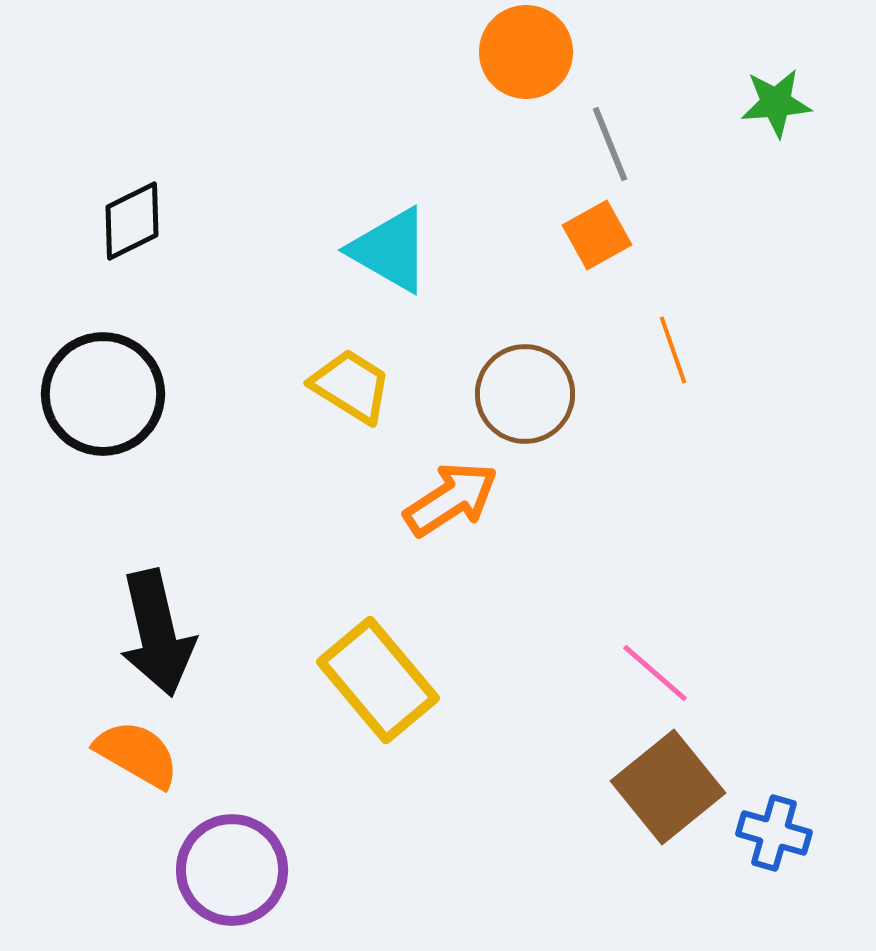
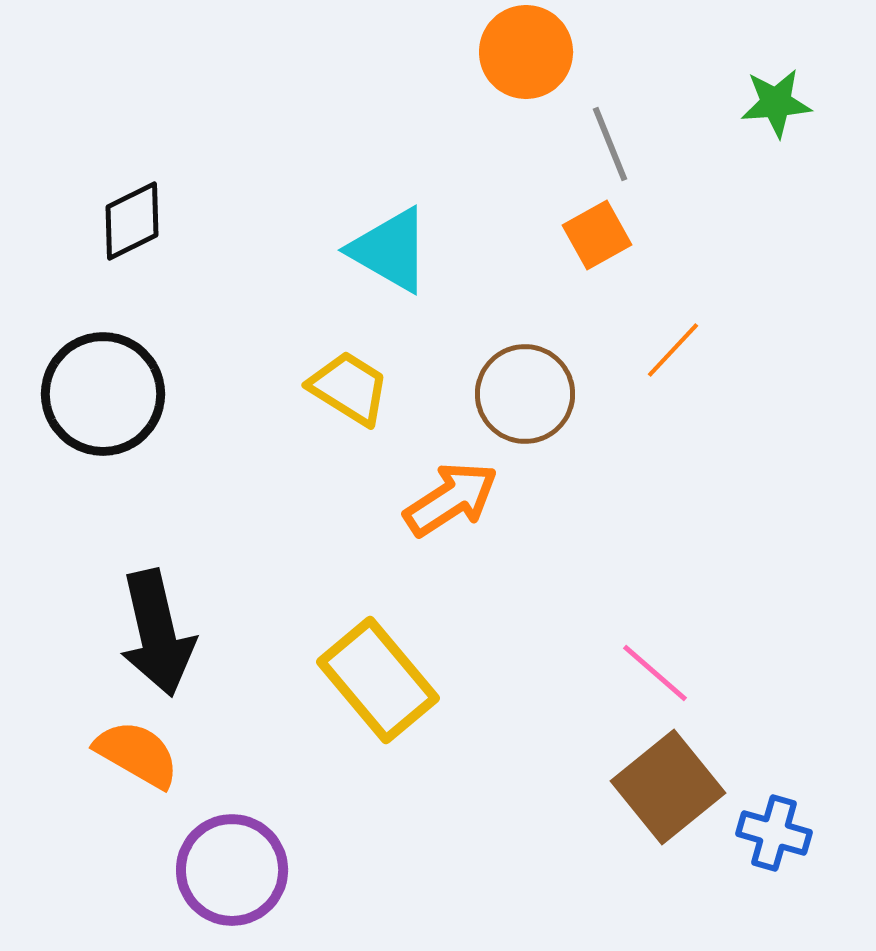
orange line: rotated 62 degrees clockwise
yellow trapezoid: moved 2 px left, 2 px down
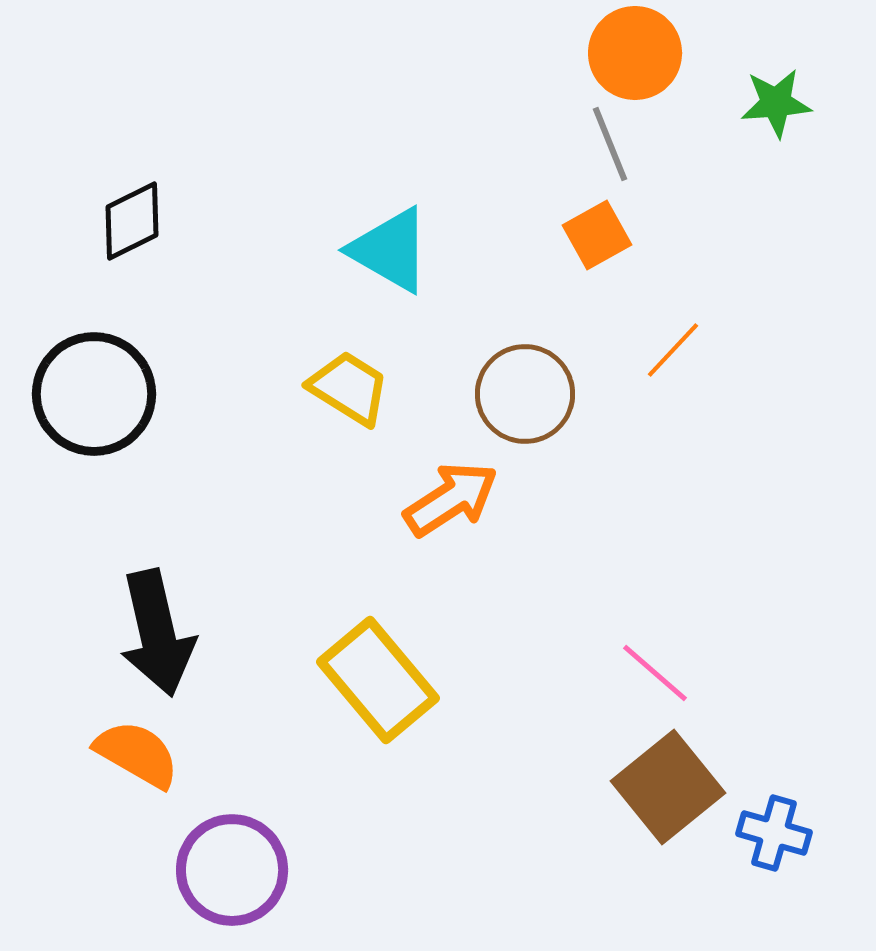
orange circle: moved 109 px right, 1 px down
black circle: moved 9 px left
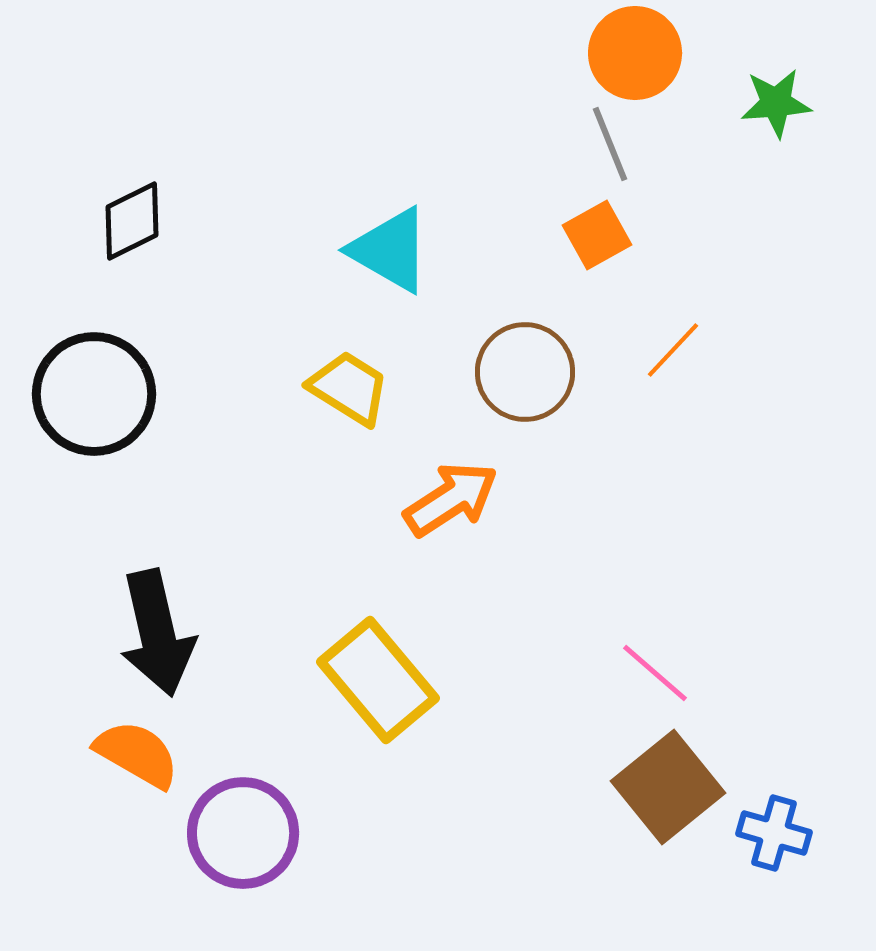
brown circle: moved 22 px up
purple circle: moved 11 px right, 37 px up
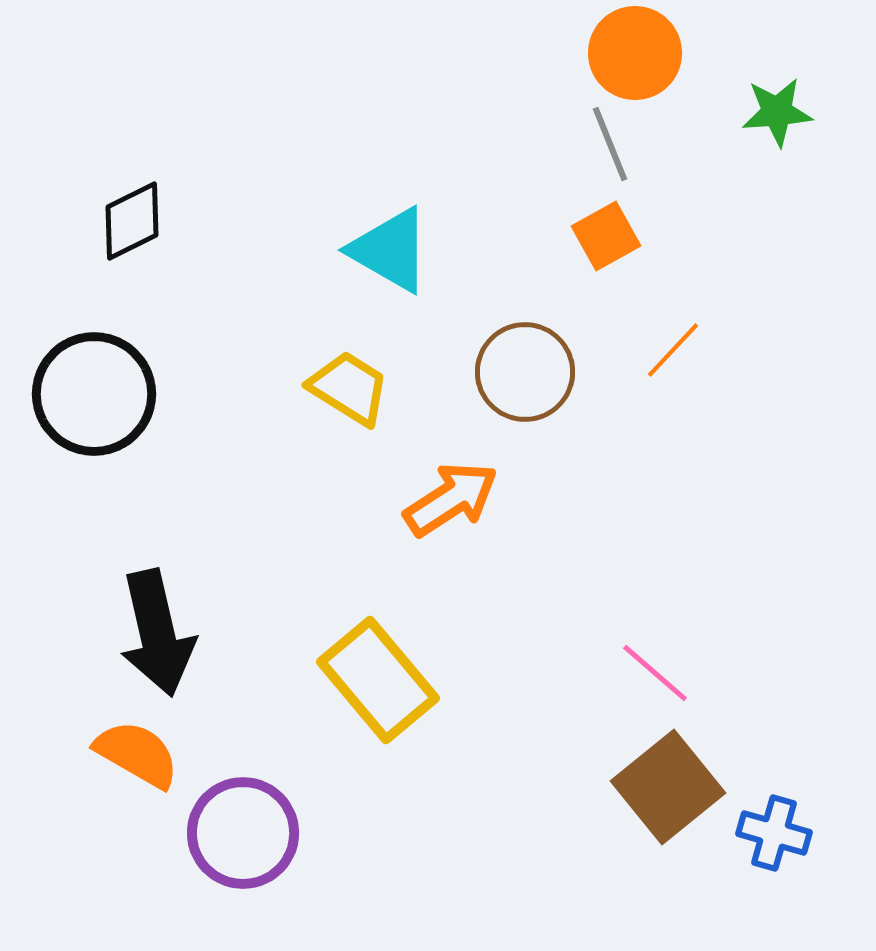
green star: moved 1 px right, 9 px down
orange square: moved 9 px right, 1 px down
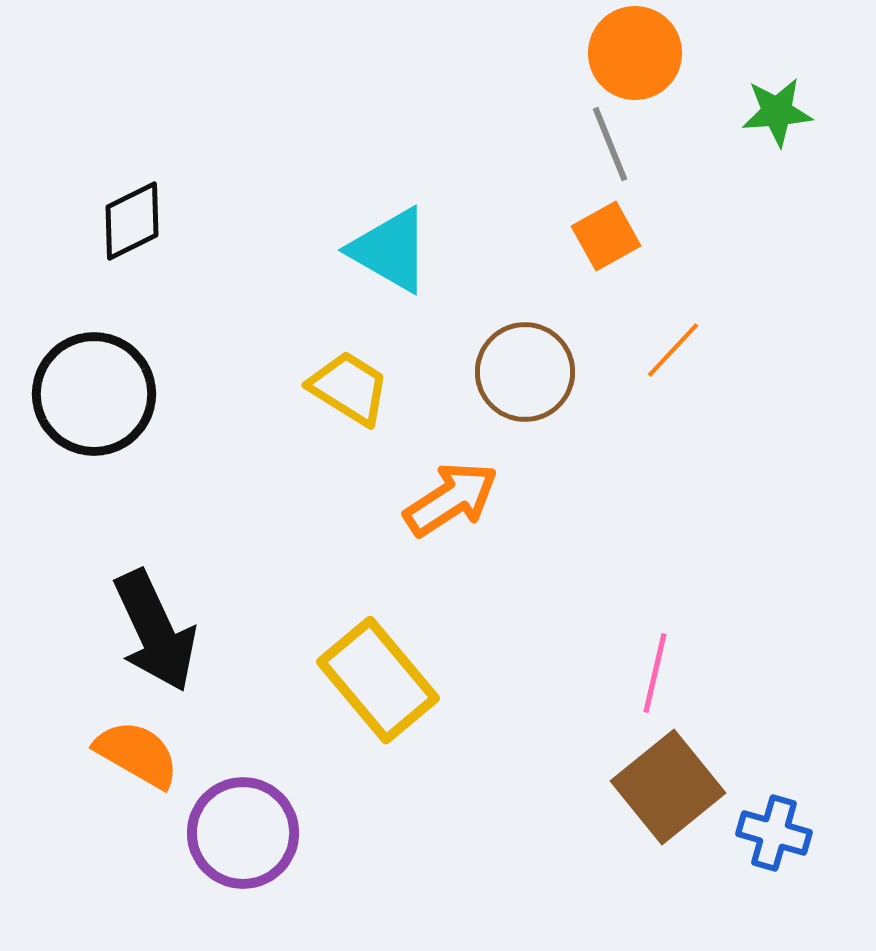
black arrow: moved 2 px left, 2 px up; rotated 12 degrees counterclockwise
pink line: rotated 62 degrees clockwise
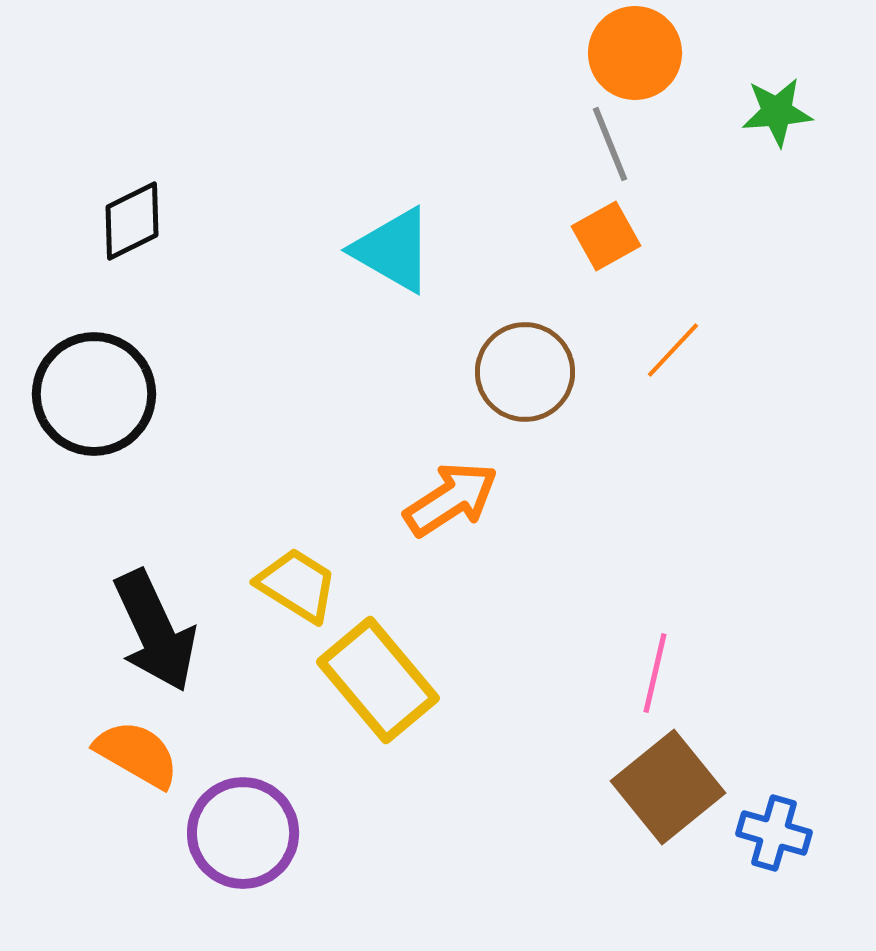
cyan triangle: moved 3 px right
yellow trapezoid: moved 52 px left, 197 px down
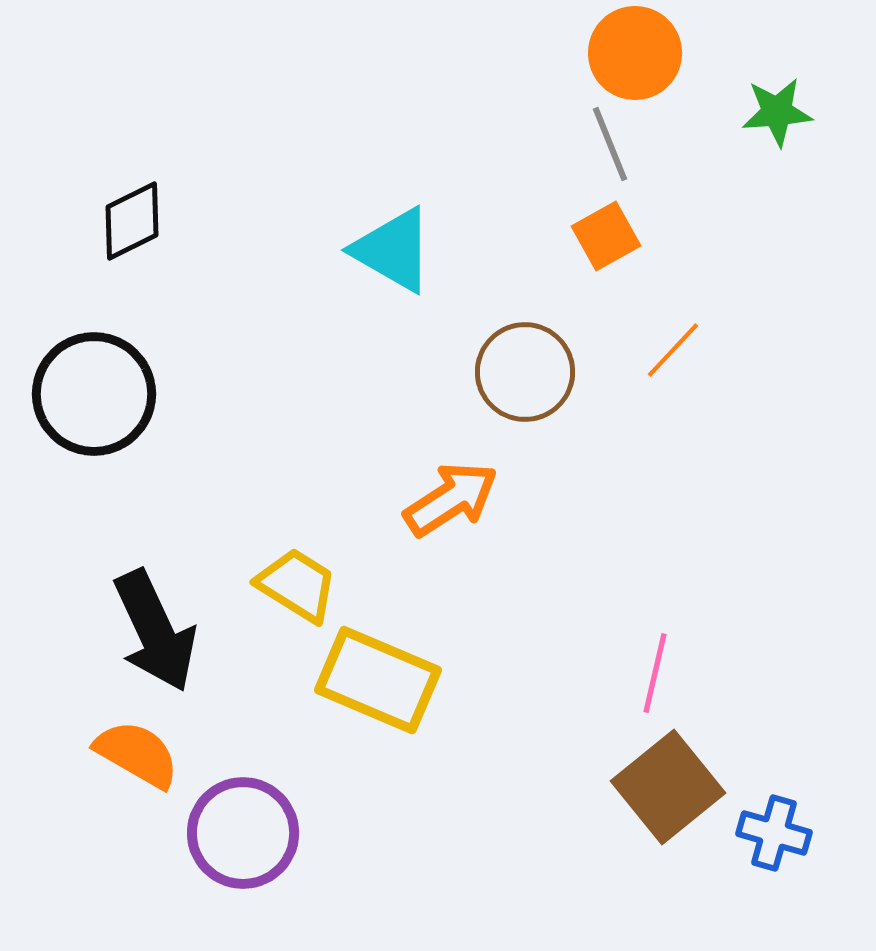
yellow rectangle: rotated 27 degrees counterclockwise
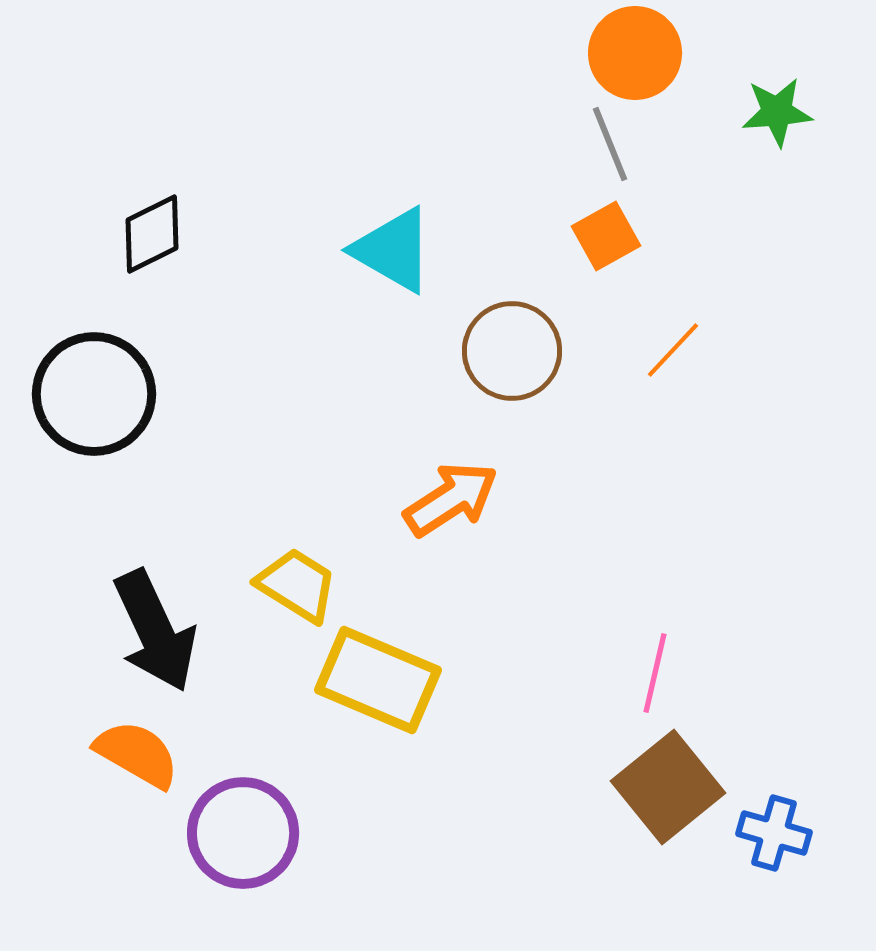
black diamond: moved 20 px right, 13 px down
brown circle: moved 13 px left, 21 px up
